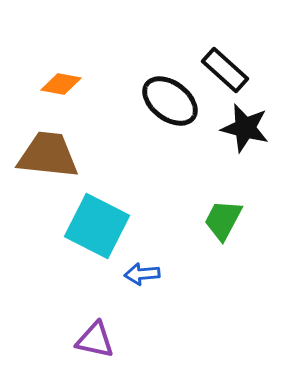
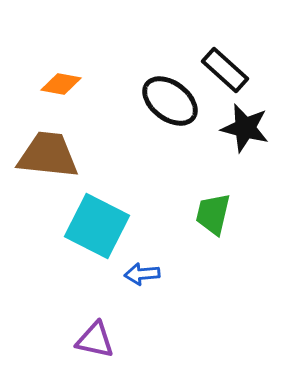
green trapezoid: moved 10 px left, 6 px up; rotated 15 degrees counterclockwise
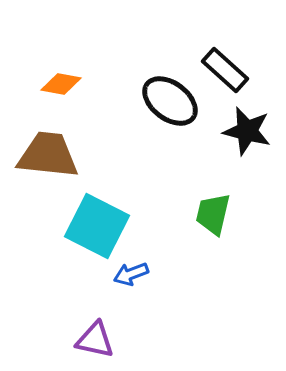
black star: moved 2 px right, 3 px down
blue arrow: moved 11 px left; rotated 16 degrees counterclockwise
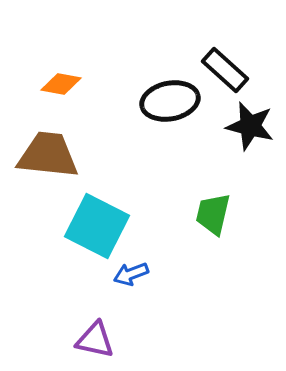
black ellipse: rotated 48 degrees counterclockwise
black star: moved 3 px right, 5 px up
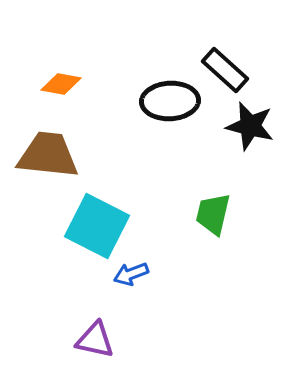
black ellipse: rotated 8 degrees clockwise
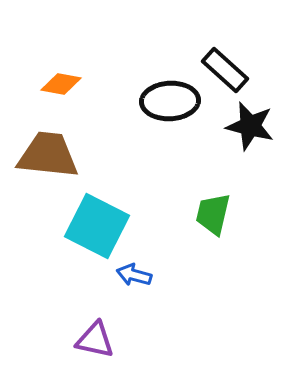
blue arrow: moved 3 px right, 1 px down; rotated 36 degrees clockwise
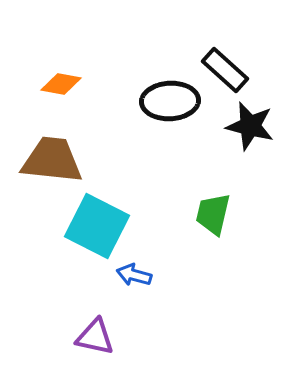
brown trapezoid: moved 4 px right, 5 px down
purple triangle: moved 3 px up
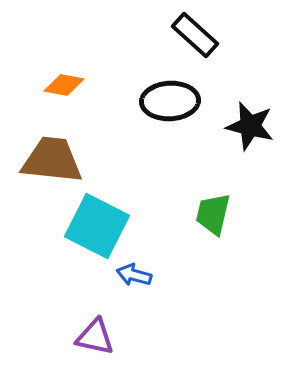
black rectangle: moved 30 px left, 35 px up
orange diamond: moved 3 px right, 1 px down
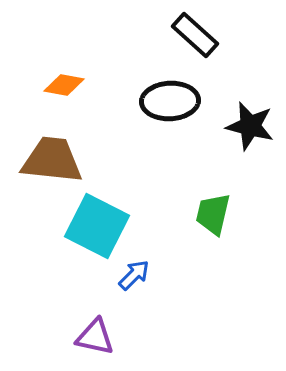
blue arrow: rotated 120 degrees clockwise
